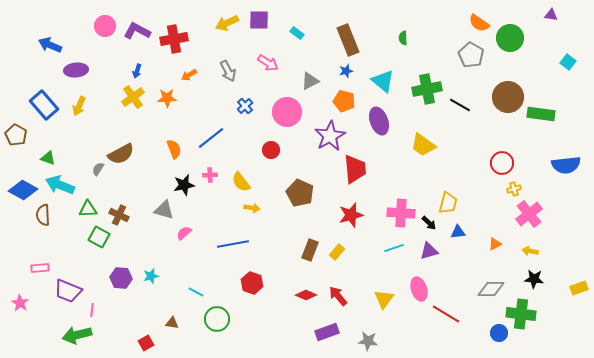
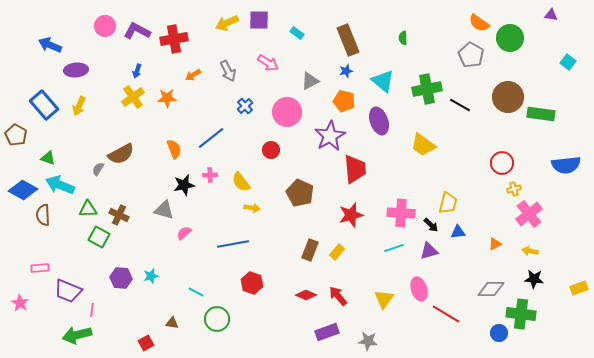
orange arrow at (189, 75): moved 4 px right
black arrow at (429, 223): moved 2 px right, 2 px down
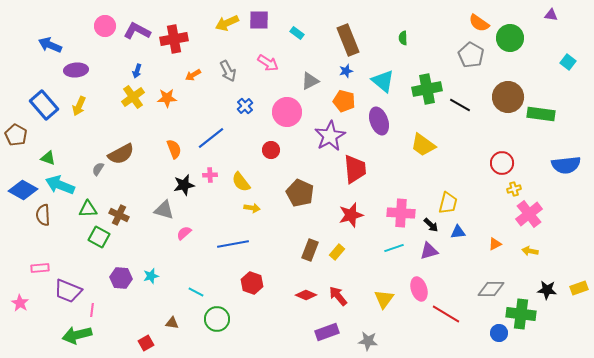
black star at (534, 279): moved 13 px right, 11 px down
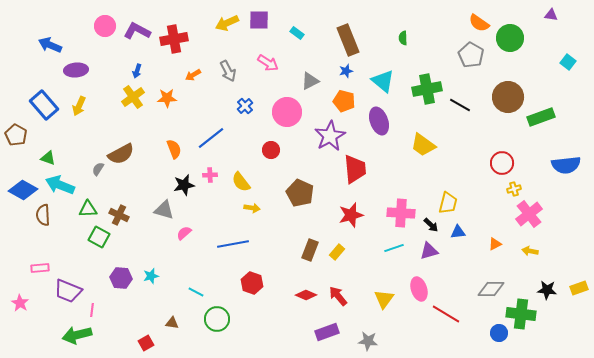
green rectangle at (541, 114): moved 3 px down; rotated 28 degrees counterclockwise
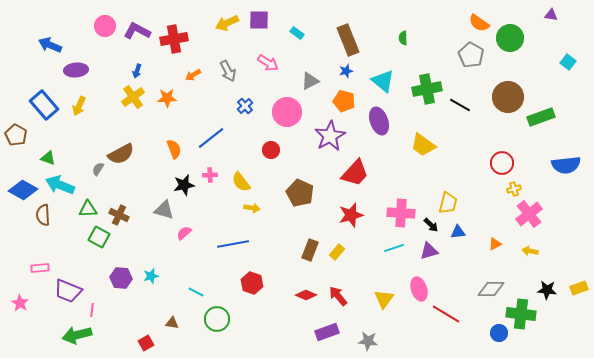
red trapezoid at (355, 169): moved 4 px down; rotated 48 degrees clockwise
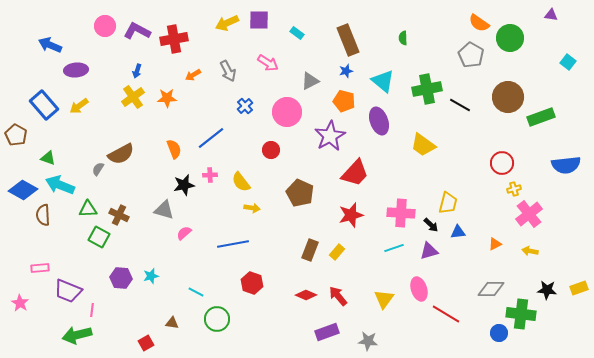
yellow arrow at (79, 106): rotated 30 degrees clockwise
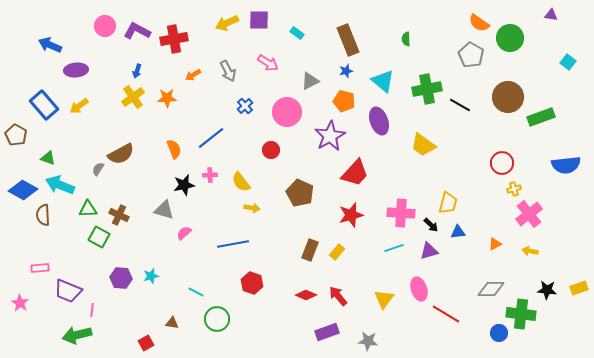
green semicircle at (403, 38): moved 3 px right, 1 px down
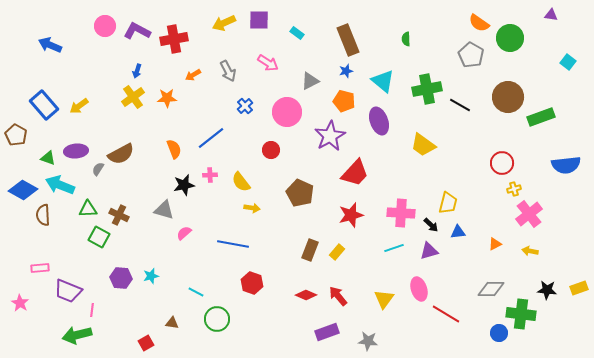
yellow arrow at (227, 23): moved 3 px left
purple ellipse at (76, 70): moved 81 px down
blue line at (233, 244): rotated 20 degrees clockwise
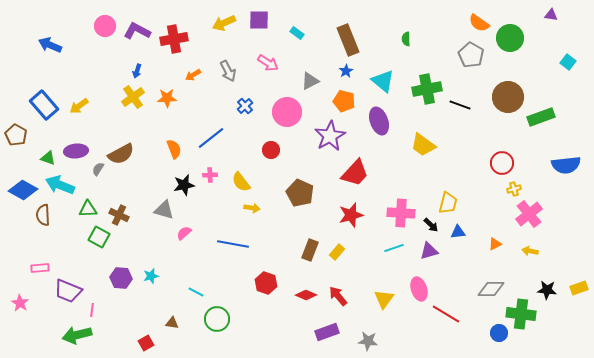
blue star at (346, 71): rotated 16 degrees counterclockwise
black line at (460, 105): rotated 10 degrees counterclockwise
red hexagon at (252, 283): moved 14 px right
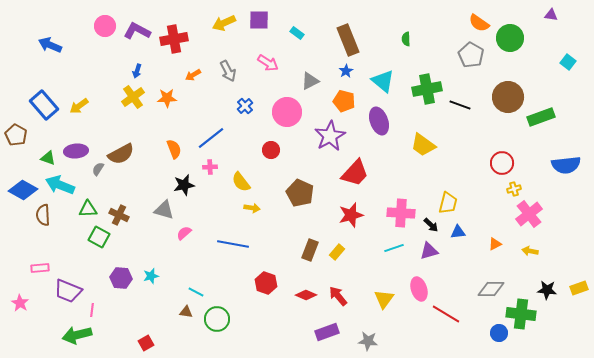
pink cross at (210, 175): moved 8 px up
brown triangle at (172, 323): moved 14 px right, 11 px up
